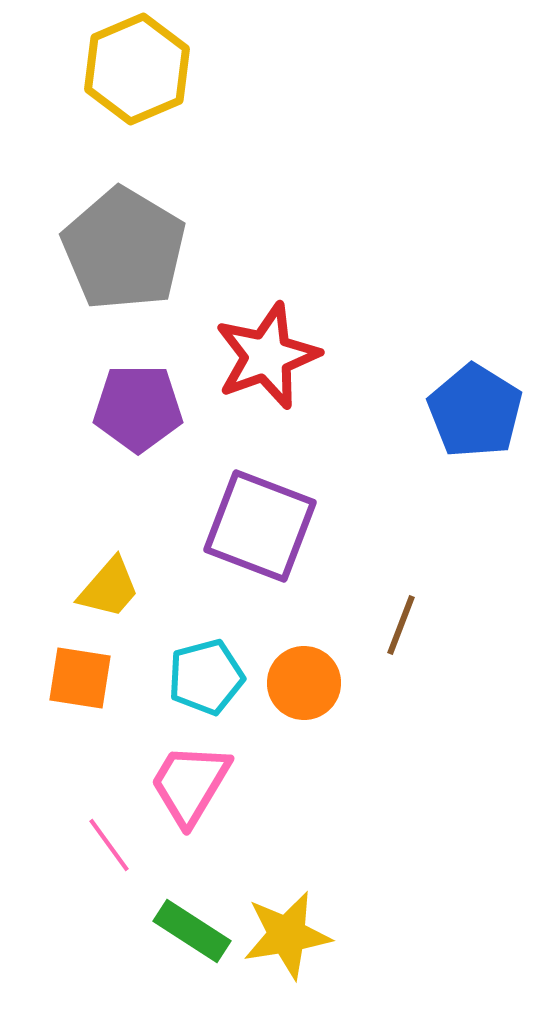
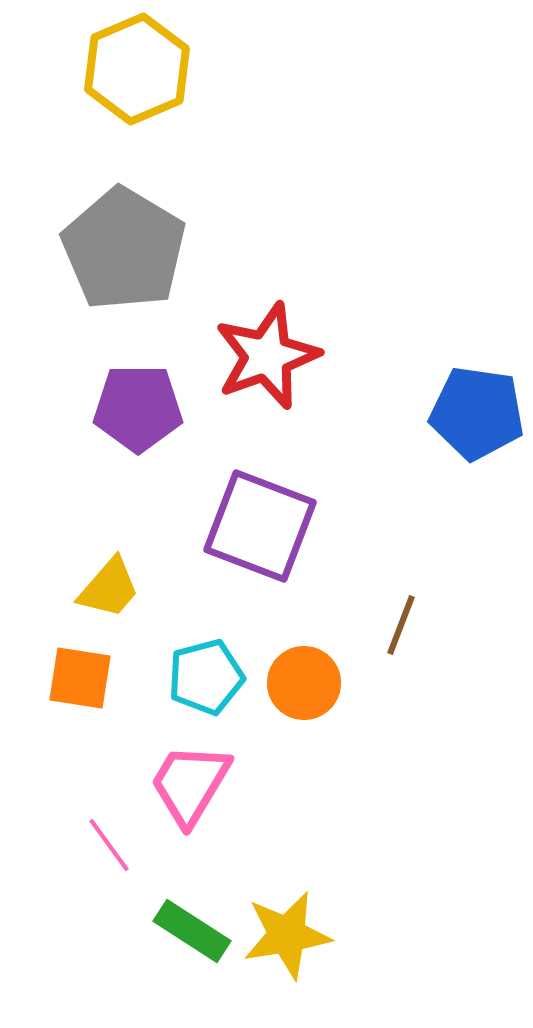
blue pentagon: moved 2 px right, 2 px down; rotated 24 degrees counterclockwise
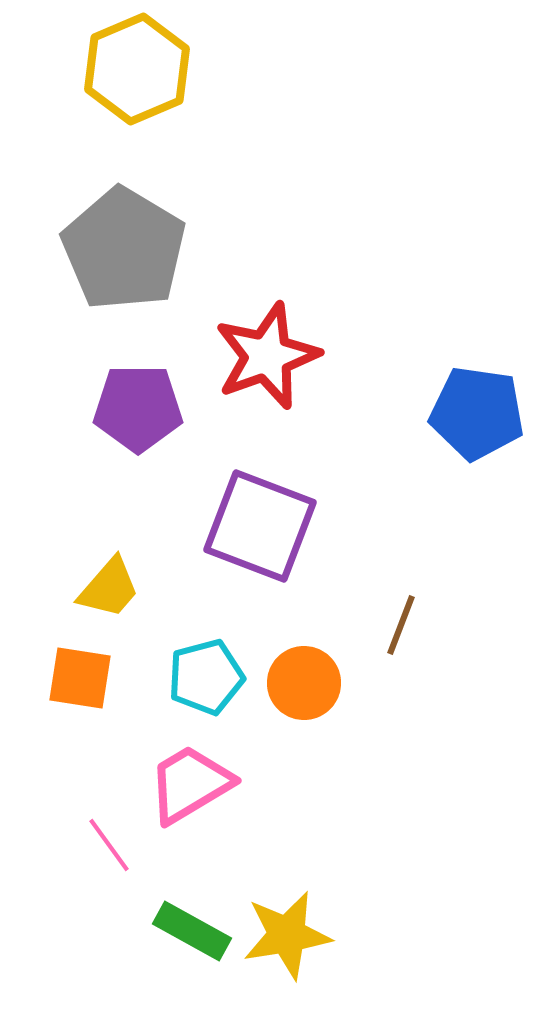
pink trapezoid: rotated 28 degrees clockwise
green rectangle: rotated 4 degrees counterclockwise
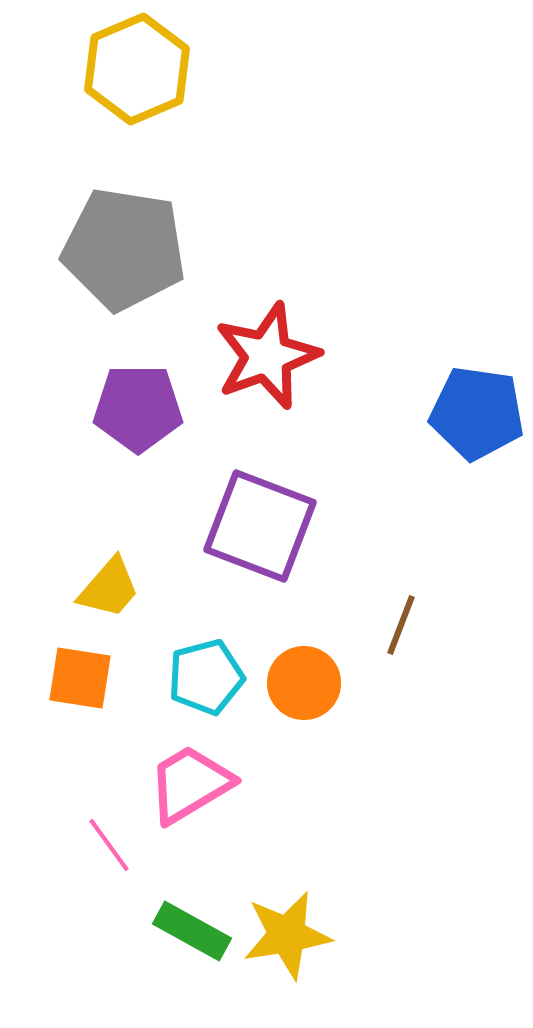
gray pentagon: rotated 22 degrees counterclockwise
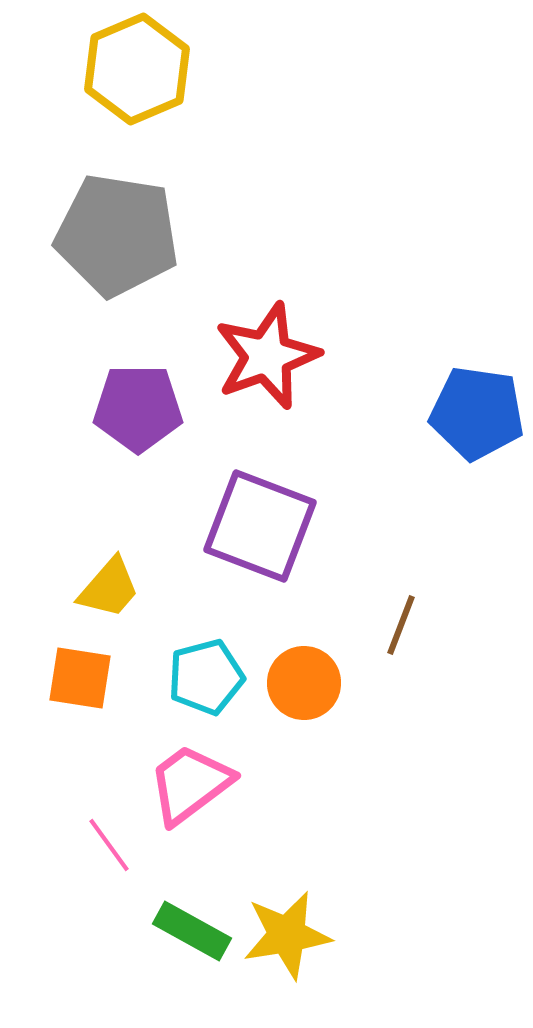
gray pentagon: moved 7 px left, 14 px up
pink trapezoid: rotated 6 degrees counterclockwise
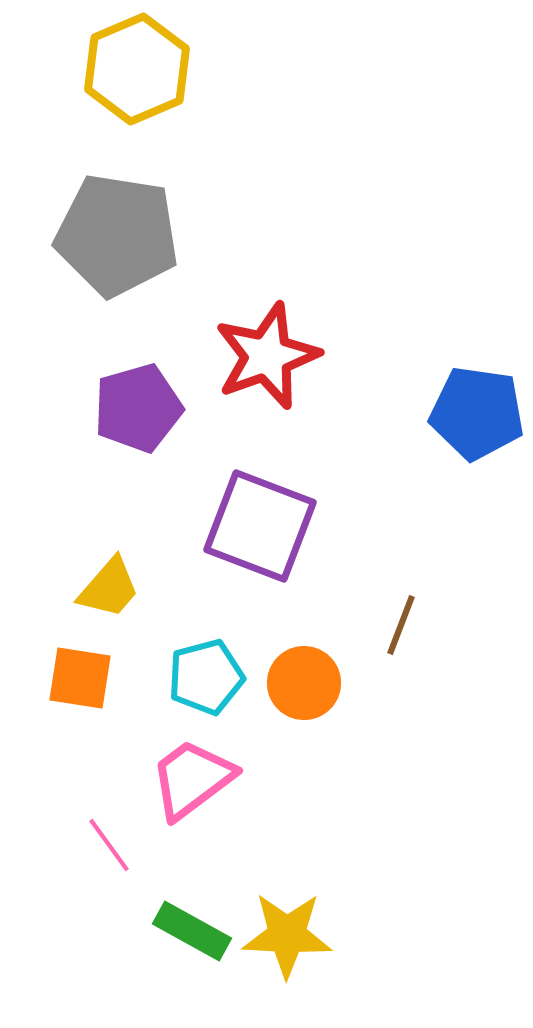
purple pentagon: rotated 16 degrees counterclockwise
pink trapezoid: moved 2 px right, 5 px up
yellow star: rotated 12 degrees clockwise
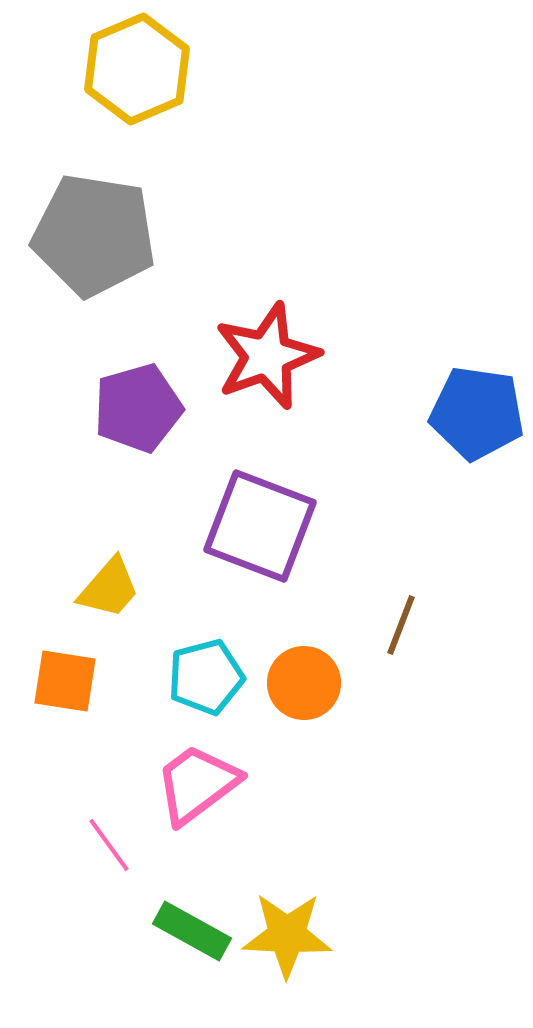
gray pentagon: moved 23 px left
orange square: moved 15 px left, 3 px down
pink trapezoid: moved 5 px right, 5 px down
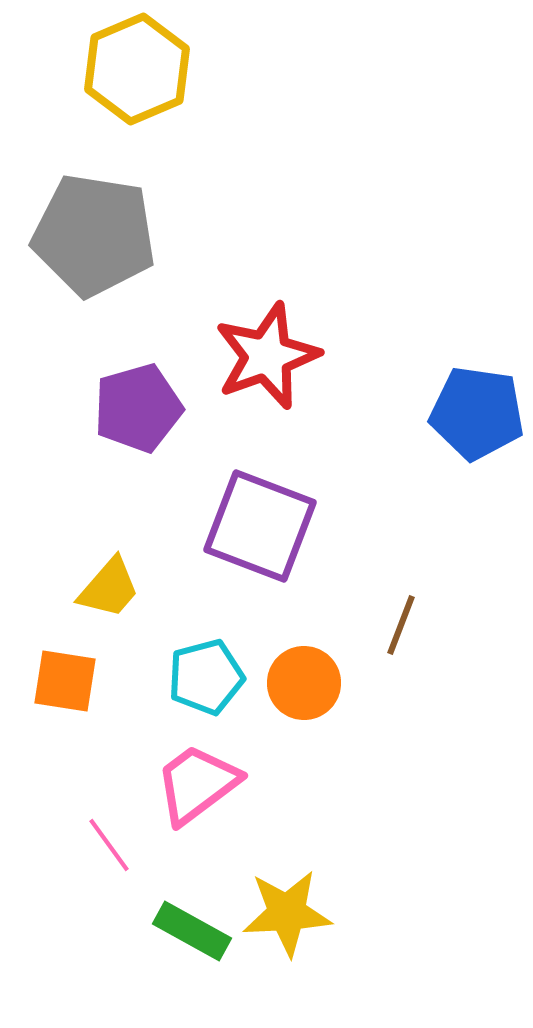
yellow star: moved 22 px up; rotated 6 degrees counterclockwise
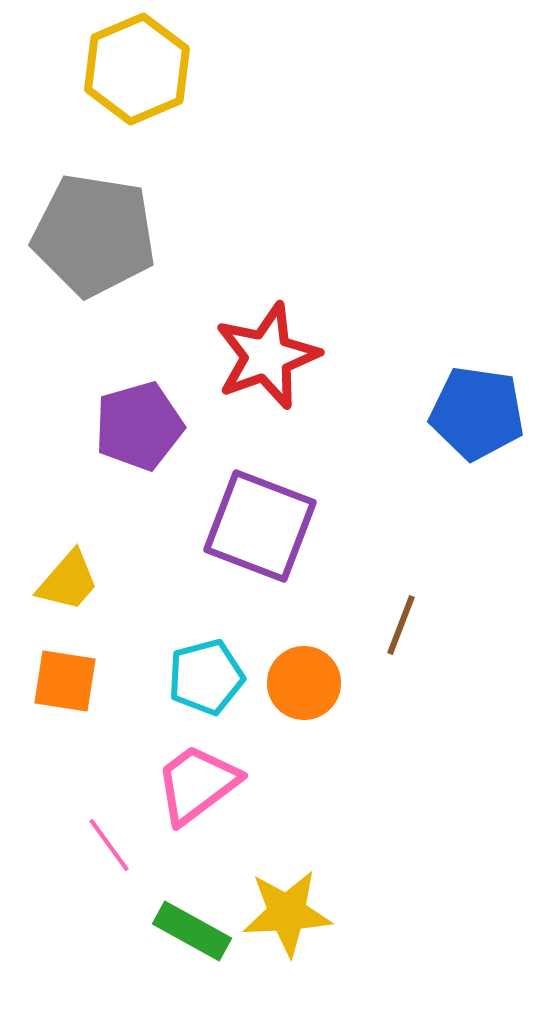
purple pentagon: moved 1 px right, 18 px down
yellow trapezoid: moved 41 px left, 7 px up
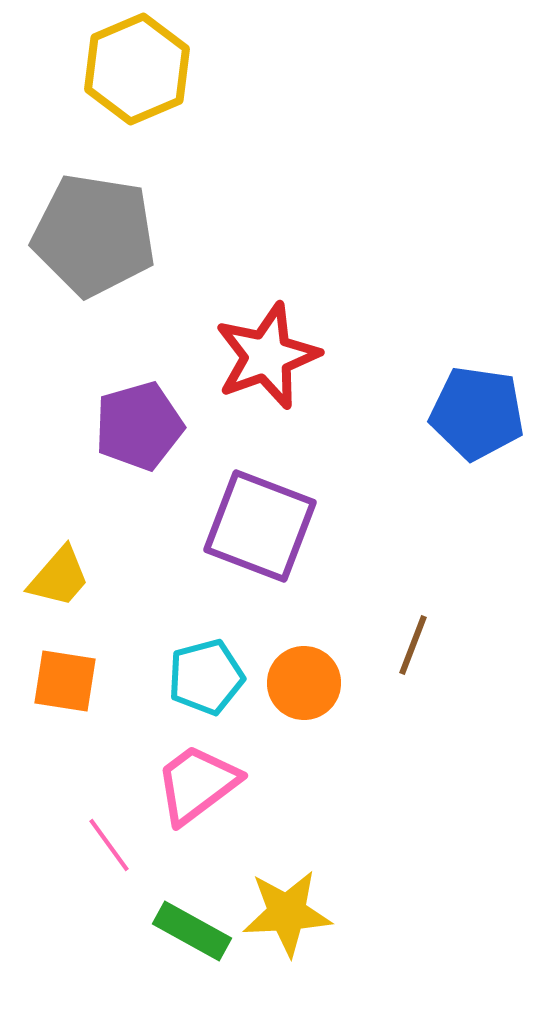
yellow trapezoid: moved 9 px left, 4 px up
brown line: moved 12 px right, 20 px down
